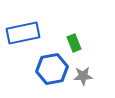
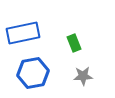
blue hexagon: moved 19 px left, 4 px down
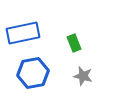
gray star: rotated 18 degrees clockwise
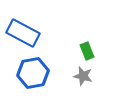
blue rectangle: rotated 40 degrees clockwise
green rectangle: moved 13 px right, 8 px down
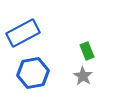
blue rectangle: rotated 56 degrees counterclockwise
gray star: rotated 18 degrees clockwise
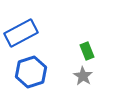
blue rectangle: moved 2 px left
blue hexagon: moved 2 px left, 1 px up; rotated 8 degrees counterclockwise
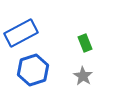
green rectangle: moved 2 px left, 8 px up
blue hexagon: moved 2 px right, 2 px up
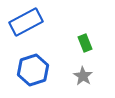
blue rectangle: moved 5 px right, 11 px up
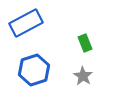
blue rectangle: moved 1 px down
blue hexagon: moved 1 px right
